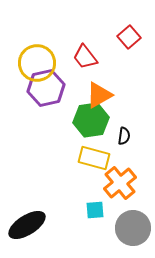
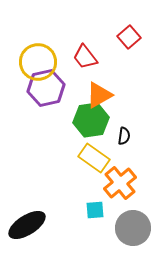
yellow circle: moved 1 px right, 1 px up
yellow rectangle: rotated 20 degrees clockwise
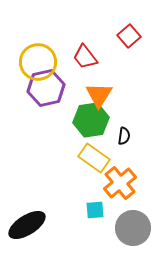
red square: moved 1 px up
orange triangle: rotated 28 degrees counterclockwise
